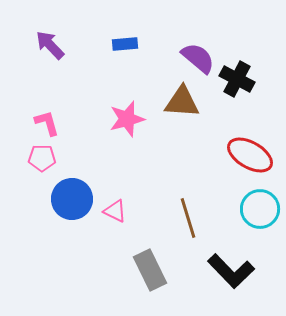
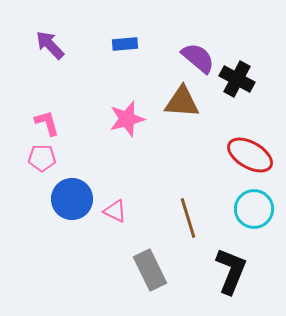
cyan circle: moved 6 px left
black L-shape: rotated 114 degrees counterclockwise
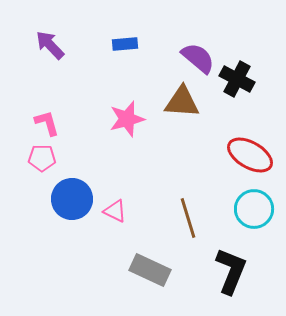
gray rectangle: rotated 39 degrees counterclockwise
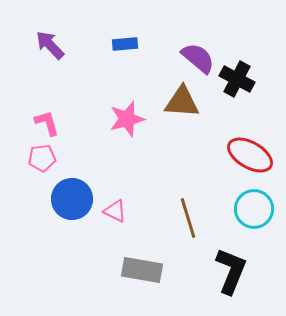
pink pentagon: rotated 8 degrees counterclockwise
gray rectangle: moved 8 px left; rotated 15 degrees counterclockwise
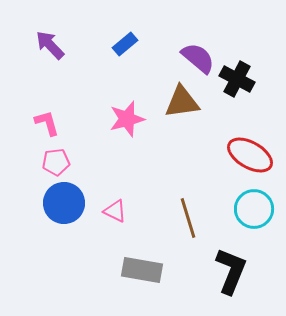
blue rectangle: rotated 35 degrees counterclockwise
brown triangle: rotated 12 degrees counterclockwise
pink pentagon: moved 14 px right, 4 px down
blue circle: moved 8 px left, 4 px down
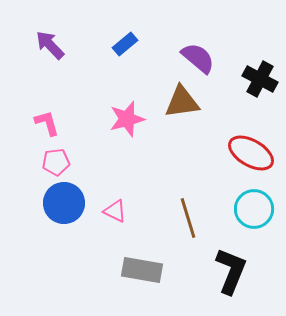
black cross: moved 23 px right
red ellipse: moved 1 px right, 2 px up
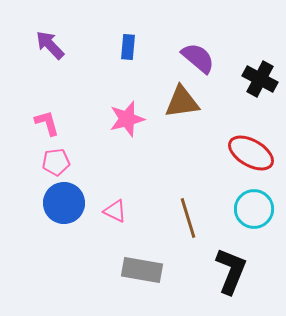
blue rectangle: moved 3 px right, 3 px down; rotated 45 degrees counterclockwise
